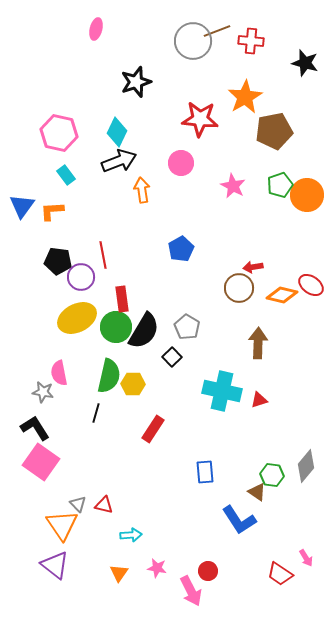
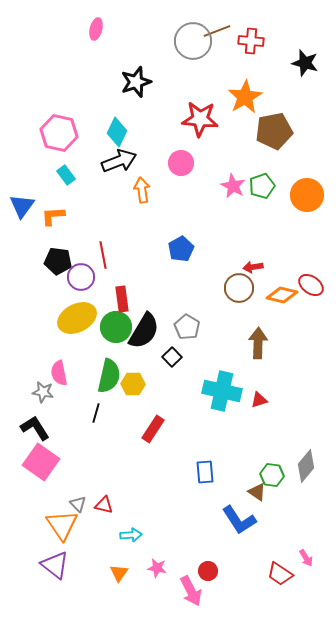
green pentagon at (280, 185): moved 18 px left, 1 px down
orange L-shape at (52, 211): moved 1 px right, 5 px down
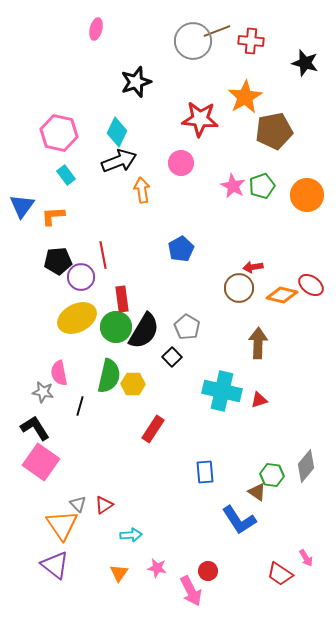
black pentagon at (58, 261): rotated 12 degrees counterclockwise
black line at (96, 413): moved 16 px left, 7 px up
red triangle at (104, 505): rotated 48 degrees counterclockwise
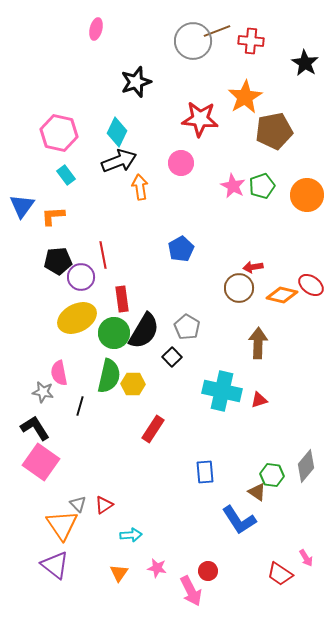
black star at (305, 63): rotated 16 degrees clockwise
orange arrow at (142, 190): moved 2 px left, 3 px up
green circle at (116, 327): moved 2 px left, 6 px down
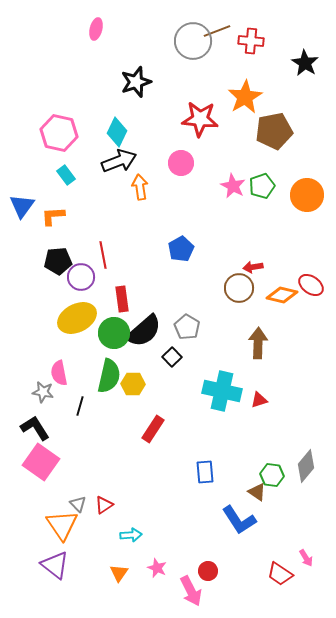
black semicircle at (144, 331): rotated 18 degrees clockwise
pink star at (157, 568): rotated 12 degrees clockwise
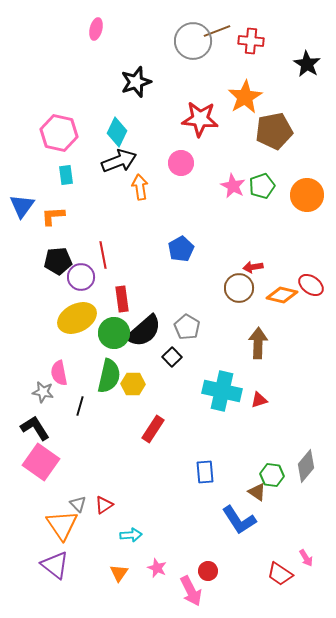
black star at (305, 63): moved 2 px right, 1 px down
cyan rectangle at (66, 175): rotated 30 degrees clockwise
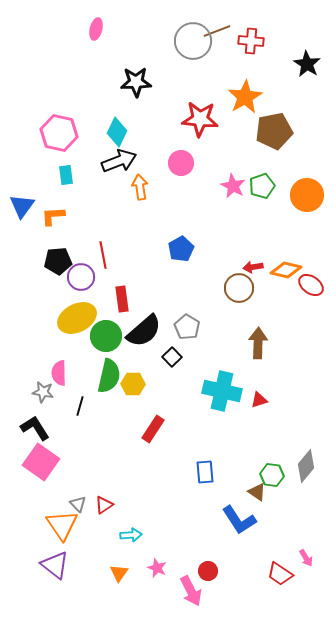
black star at (136, 82): rotated 16 degrees clockwise
orange diamond at (282, 295): moved 4 px right, 25 px up
green circle at (114, 333): moved 8 px left, 3 px down
pink semicircle at (59, 373): rotated 10 degrees clockwise
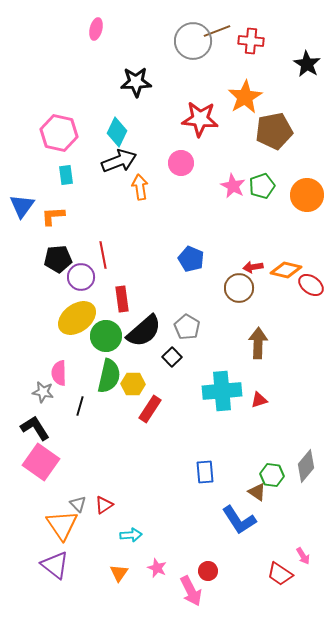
blue pentagon at (181, 249): moved 10 px right, 10 px down; rotated 20 degrees counterclockwise
black pentagon at (58, 261): moved 2 px up
yellow ellipse at (77, 318): rotated 9 degrees counterclockwise
cyan cross at (222, 391): rotated 18 degrees counterclockwise
red rectangle at (153, 429): moved 3 px left, 20 px up
pink arrow at (306, 558): moved 3 px left, 2 px up
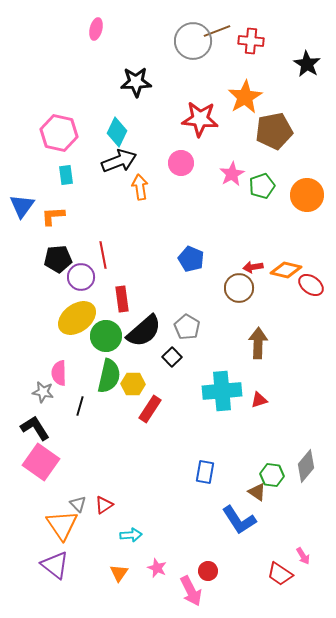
pink star at (233, 186): moved 1 px left, 12 px up; rotated 15 degrees clockwise
blue rectangle at (205, 472): rotated 15 degrees clockwise
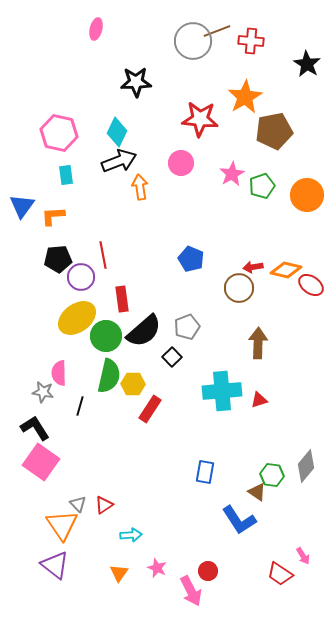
gray pentagon at (187, 327): rotated 20 degrees clockwise
